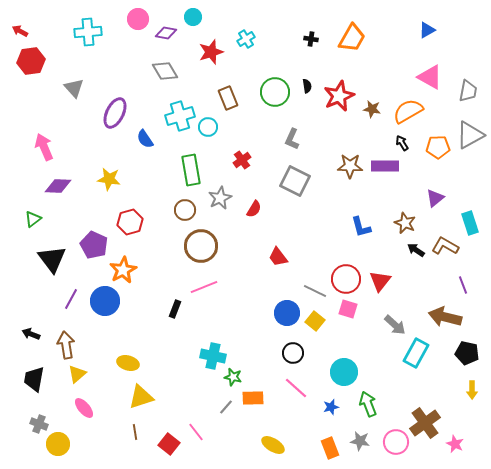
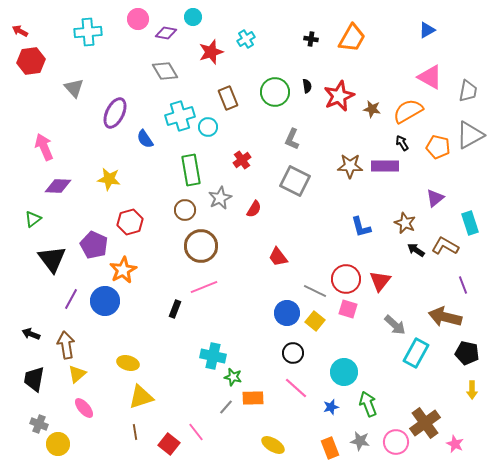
orange pentagon at (438, 147): rotated 15 degrees clockwise
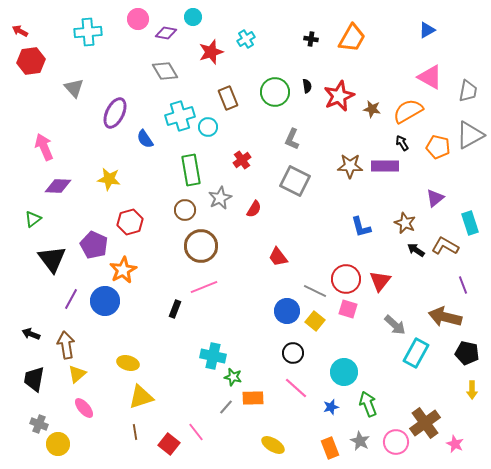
blue circle at (287, 313): moved 2 px up
gray star at (360, 441): rotated 18 degrees clockwise
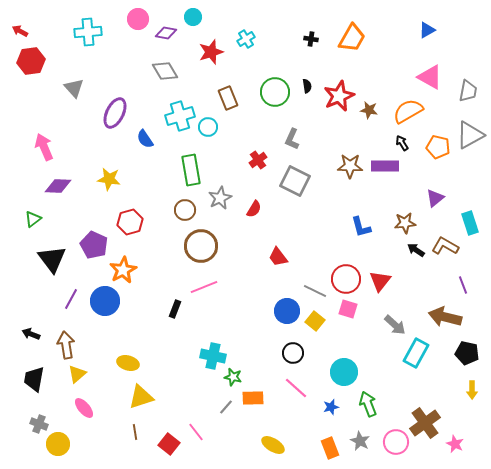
brown star at (372, 109): moved 3 px left, 1 px down
red cross at (242, 160): moved 16 px right
brown star at (405, 223): rotated 30 degrees counterclockwise
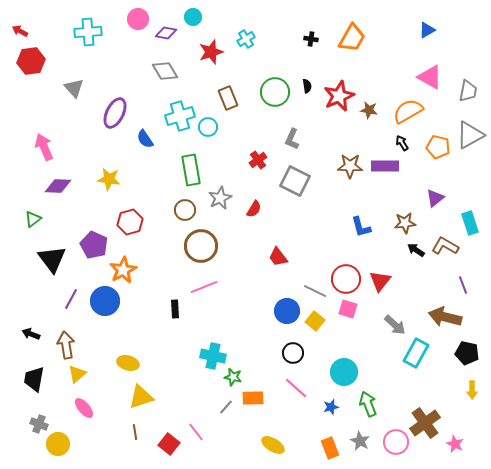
black rectangle at (175, 309): rotated 24 degrees counterclockwise
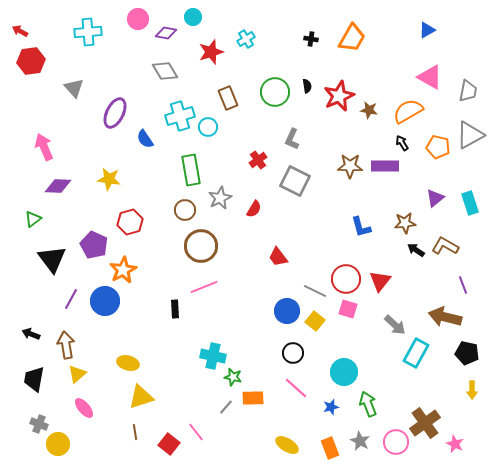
cyan rectangle at (470, 223): moved 20 px up
yellow ellipse at (273, 445): moved 14 px right
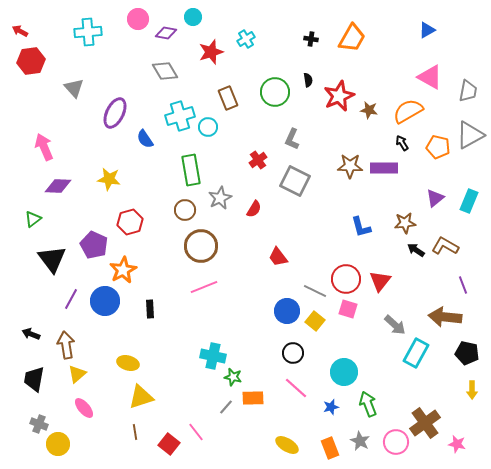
black semicircle at (307, 86): moved 1 px right, 6 px up
purple rectangle at (385, 166): moved 1 px left, 2 px down
cyan rectangle at (470, 203): moved 1 px left, 2 px up; rotated 40 degrees clockwise
black rectangle at (175, 309): moved 25 px left
brown arrow at (445, 317): rotated 8 degrees counterclockwise
pink star at (455, 444): moved 2 px right; rotated 12 degrees counterclockwise
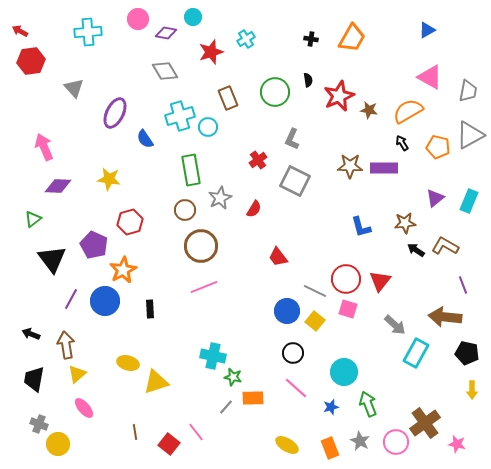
yellow triangle at (141, 397): moved 15 px right, 15 px up
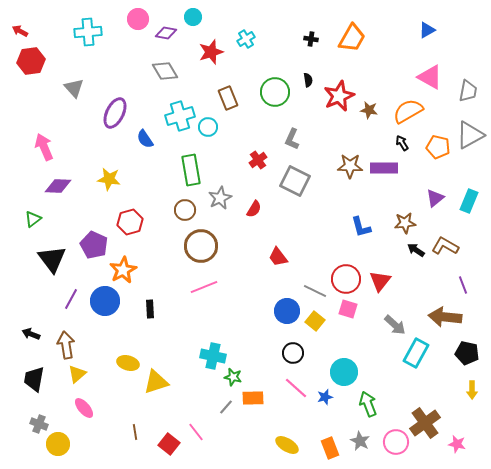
blue star at (331, 407): moved 6 px left, 10 px up
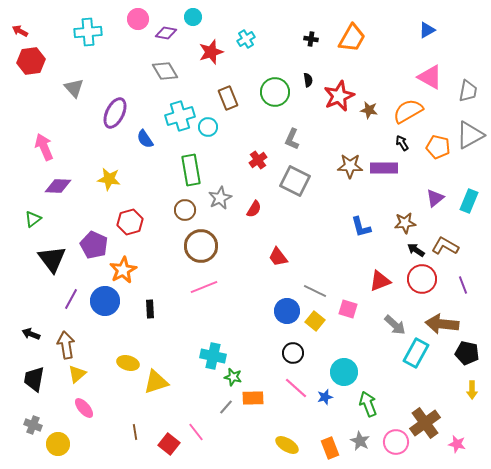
red circle at (346, 279): moved 76 px right
red triangle at (380, 281): rotated 30 degrees clockwise
brown arrow at (445, 317): moved 3 px left, 7 px down
gray cross at (39, 424): moved 6 px left, 1 px down
